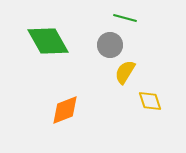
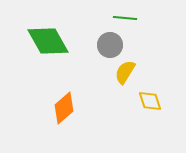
green line: rotated 10 degrees counterclockwise
orange diamond: moved 1 px left, 2 px up; rotated 20 degrees counterclockwise
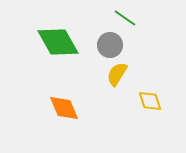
green line: rotated 30 degrees clockwise
green diamond: moved 10 px right, 1 px down
yellow semicircle: moved 8 px left, 2 px down
orange diamond: rotated 72 degrees counterclockwise
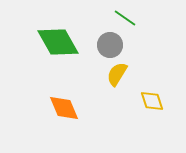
yellow diamond: moved 2 px right
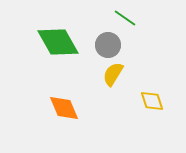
gray circle: moved 2 px left
yellow semicircle: moved 4 px left
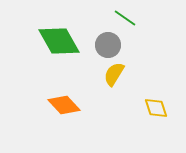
green diamond: moved 1 px right, 1 px up
yellow semicircle: moved 1 px right
yellow diamond: moved 4 px right, 7 px down
orange diamond: moved 3 px up; rotated 20 degrees counterclockwise
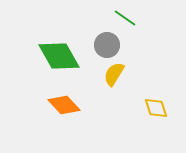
green diamond: moved 15 px down
gray circle: moved 1 px left
